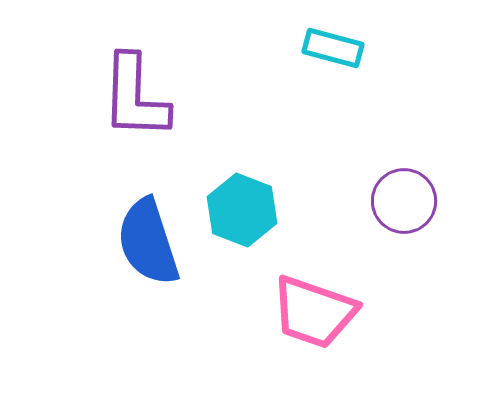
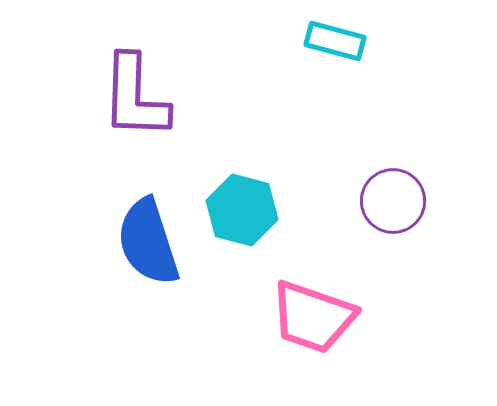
cyan rectangle: moved 2 px right, 7 px up
purple circle: moved 11 px left
cyan hexagon: rotated 6 degrees counterclockwise
pink trapezoid: moved 1 px left, 5 px down
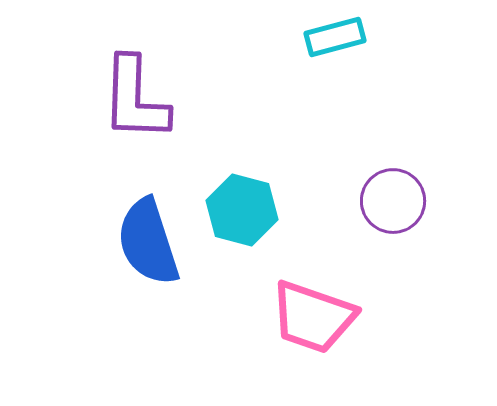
cyan rectangle: moved 4 px up; rotated 30 degrees counterclockwise
purple L-shape: moved 2 px down
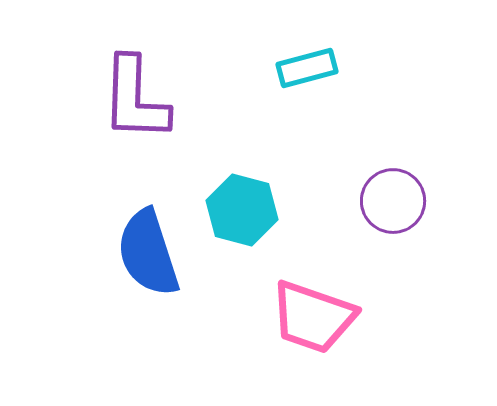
cyan rectangle: moved 28 px left, 31 px down
blue semicircle: moved 11 px down
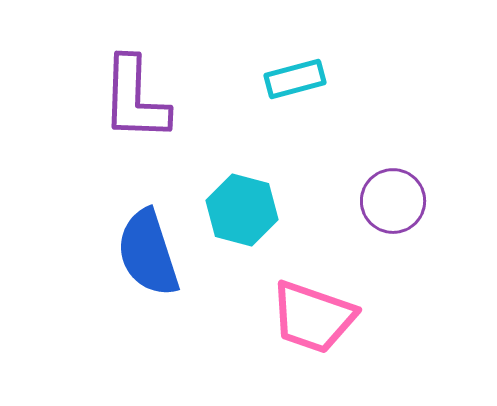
cyan rectangle: moved 12 px left, 11 px down
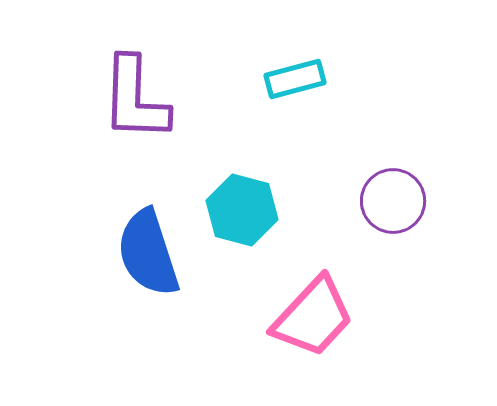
pink trapezoid: rotated 66 degrees counterclockwise
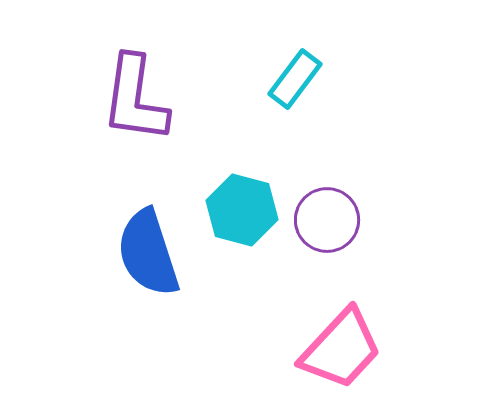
cyan rectangle: rotated 38 degrees counterclockwise
purple L-shape: rotated 6 degrees clockwise
purple circle: moved 66 px left, 19 px down
pink trapezoid: moved 28 px right, 32 px down
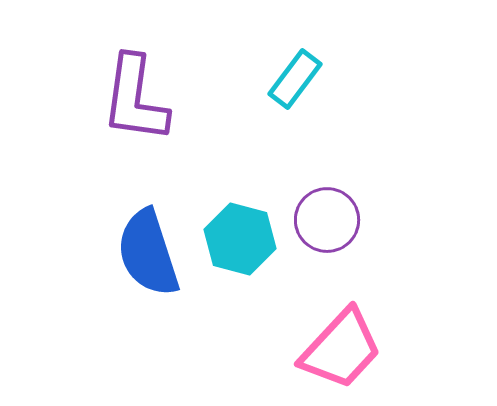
cyan hexagon: moved 2 px left, 29 px down
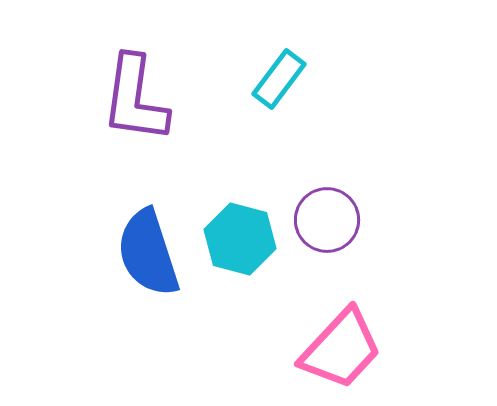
cyan rectangle: moved 16 px left
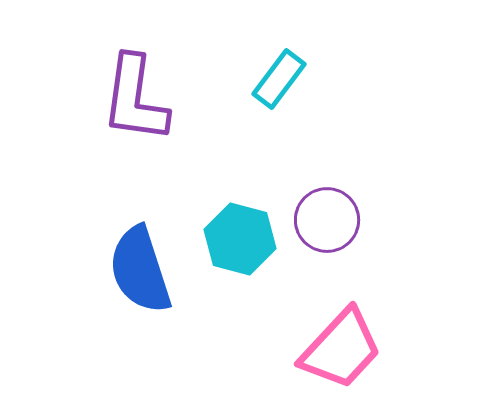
blue semicircle: moved 8 px left, 17 px down
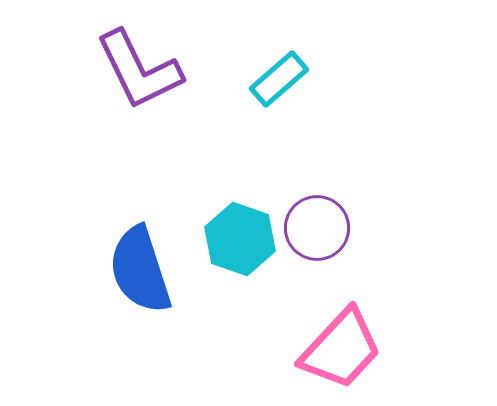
cyan rectangle: rotated 12 degrees clockwise
purple L-shape: moved 4 px right, 29 px up; rotated 34 degrees counterclockwise
purple circle: moved 10 px left, 8 px down
cyan hexagon: rotated 4 degrees clockwise
